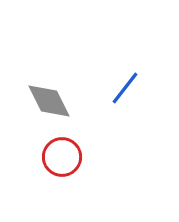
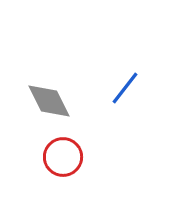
red circle: moved 1 px right
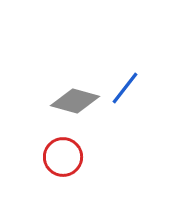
gray diamond: moved 26 px right; rotated 48 degrees counterclockwise
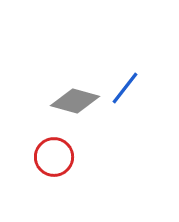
red circle: moved 9 px left
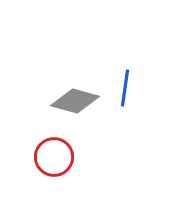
blue line: rotated 30 degrees counterclockwise
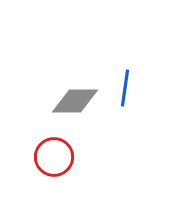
gray diamond: rotated 15 degrees counterclockwise
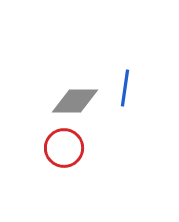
red circle: moved 10 px right, 9 px up
